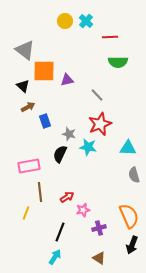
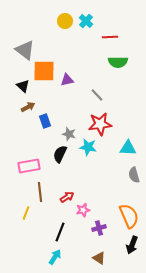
red star: rotated 15 degrees clockwise
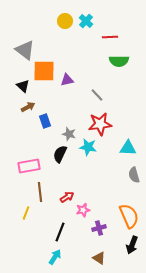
green semicircle: moved 1 px right, 1 px up
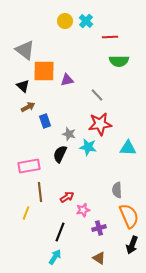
gray semicircle: moved 17 px left, 15 px down; rotated 14 degrees clockwise
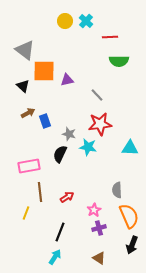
brown arrow: moved 6 px down
cyan triangle: moved 2 px right
pink star: moved 11 px right; rotated 16 degrees counterclockwise
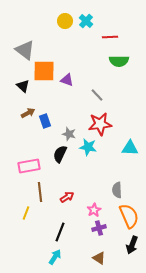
purple triangle: rotated 32 degrees clockwise
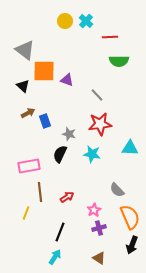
cyan star: moved 4 px right, 7 px down
gray semicircle: rotated 42 degrees counterclockwise
orange semicircle: moved 1 px right, 1 px down
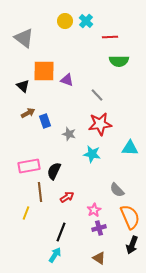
gray triangle: moved 1 px left, 12 px up
black semicircle: moved 6 px left, 17 px down
black line: moved 1 px right
cyan arrow: moved 2 px up
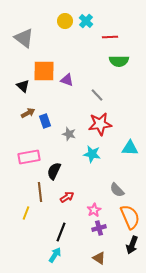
pink rectangle: moved 9 px up
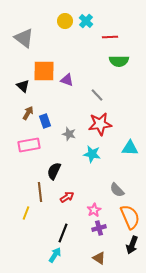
brown arrow: rotated 32 degrees counterclockwise
pink rectangle: moved 12 px up
black line: moved 2 px right, 1 px down
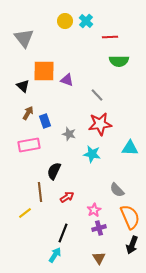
gray triangle: rotated 15 degrees clockwise
yellow line: moved 1 px left; rotated 32 degrees clockwise
brown triangle: rotated 24 degrees clockwise
